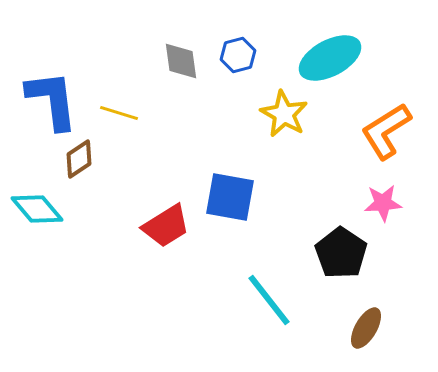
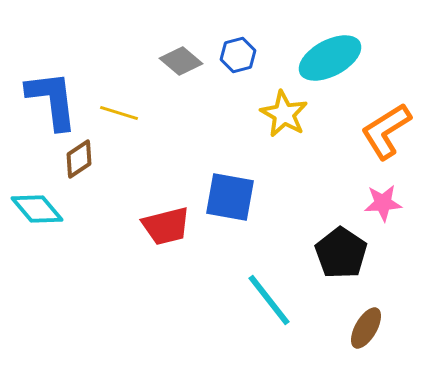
gray diamond: rotated 42 degrees counterclockwise
red trapezoid: rotated 18 degrees clockwise
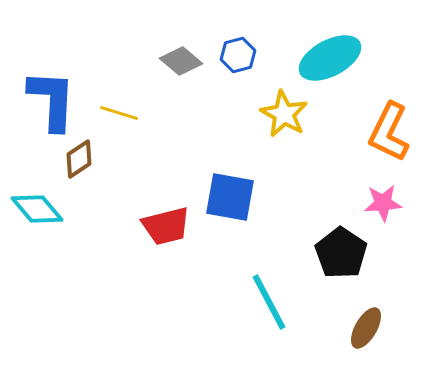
blue L-shape: rotated 10 degrees clockwise
orange L-shape: moved 3 px right, 1 px down; rotated 32 degrees counterclockwise
cyan line: moved 2 px down; rotated 10 degrees clockwise
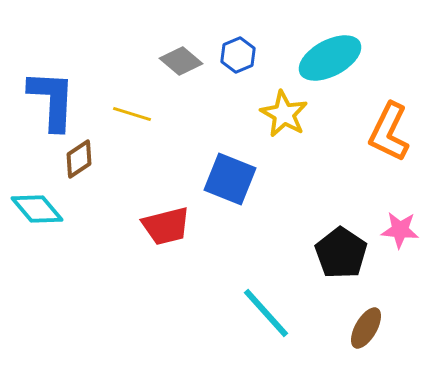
blue hexagon: rotated 8 degrees counterclockwise
yellow line: moved 13 px right, 1 px down
blue square: moved 18 px up; rotated 12 degrees clockwise
pink star: moved 17 px right, 27 px down; rotated 9 degrees clockwise
cyan line: moved 3 px left, 11 px down; rotated 14 degrees counterclockwise
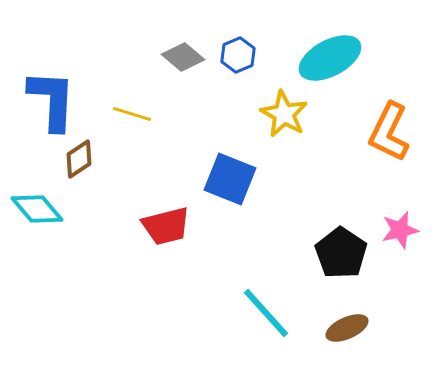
gray diamond: moved 2 px right, 4 px up
pink star: rotated 18 degrees counterclockwise
brown ellipse: moved 19 px left; rotated 36 degrees clockwise
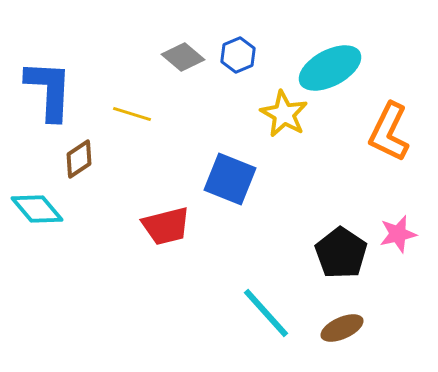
cyan ellipse: moved 10 px down
blue L-shape: moved 3 px left, 10 px up
pink star: moved 2 px left, 4 px down
brown ellipse: moved 5 px left
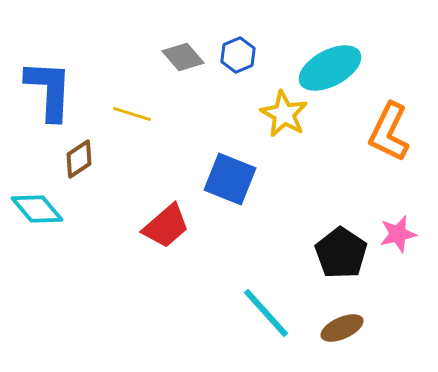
gray diamond: rotated 9 degrees clockwise
red trapezoid: rotated 27 degrees counterclockwise
